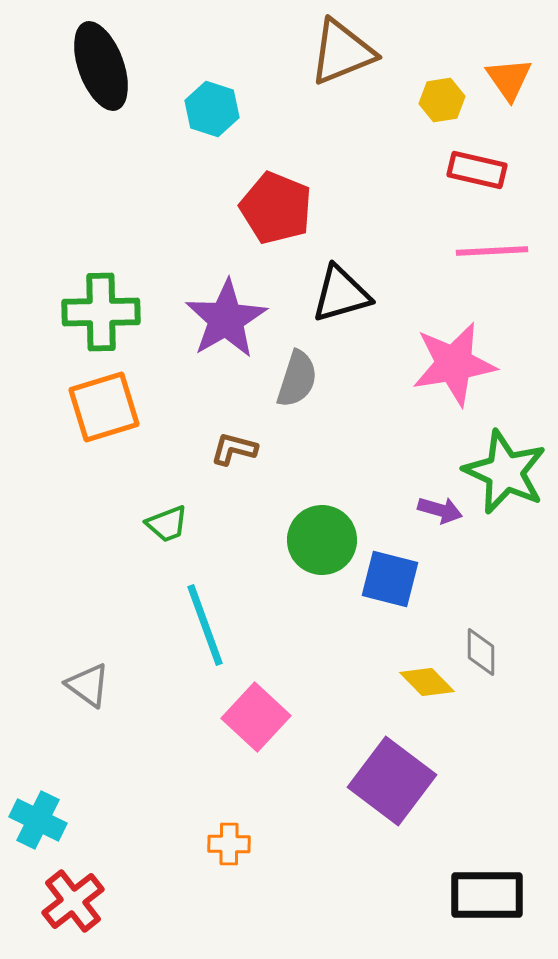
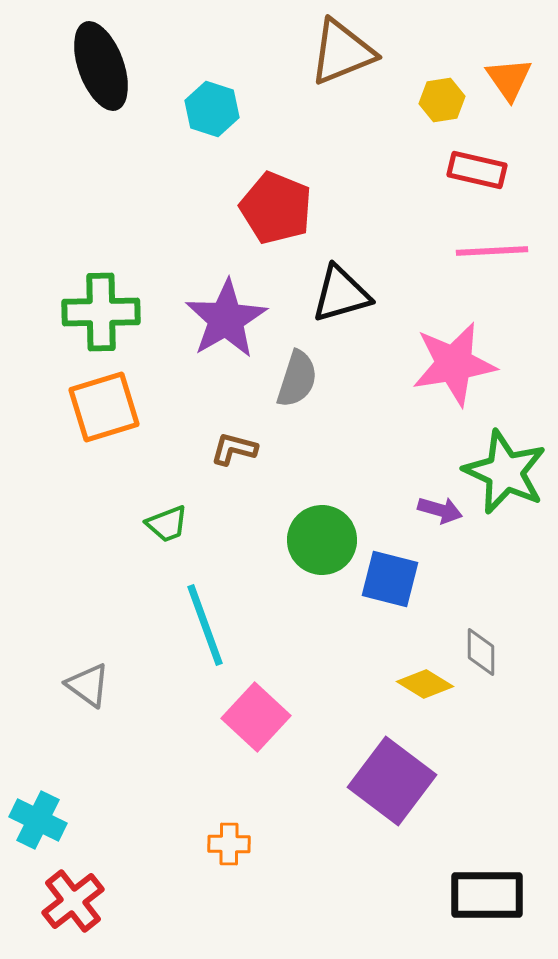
yellow diamond: moved 2 px left, 2 px down; rotated 14 degrees counterclockwise
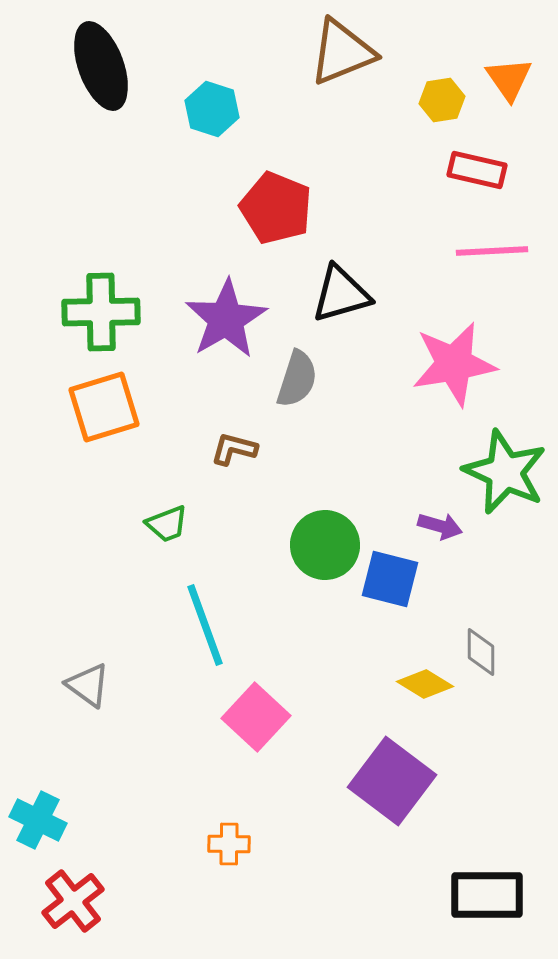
purple arrow: moved 16 px down
green circle: moved 3 px right, 5 px down
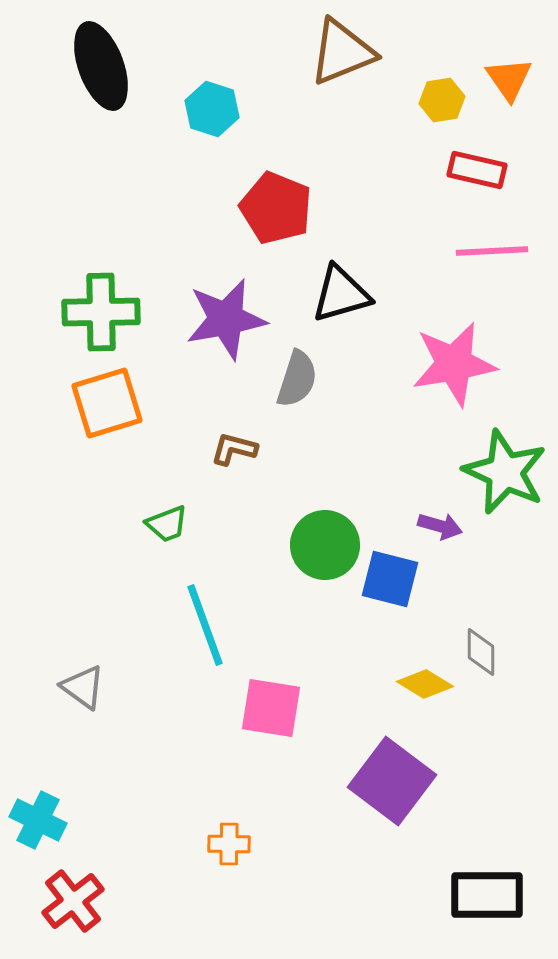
purple star: rotated 20 degrees clockwise
orange square: moved 3 px right, 4 px up
gray triangle: moved 5 px left, 2 px down
pink square: moved 15 px right, 9 px up; rotated 34 degrees counterclockwise
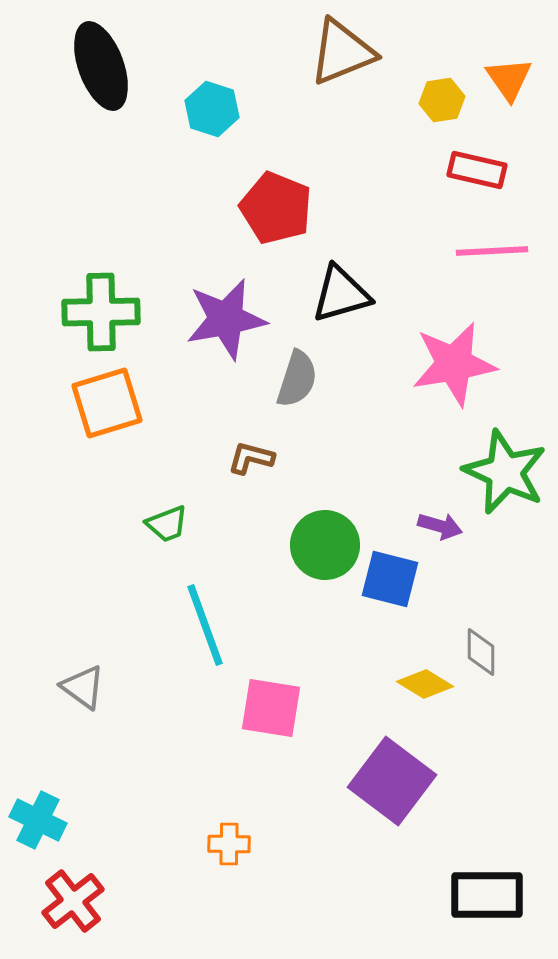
brown L-shape: moved 17 px right, 9 px down
